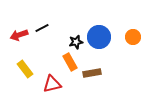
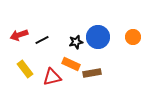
black line: moved 12 px down
blue circle: moved 1 px left
orange rectangle: moved 1 px right, 2 px down; rotated 36 degrees counterclockwise
red triangle: moved 7 px up
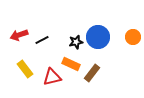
brown rectangle: rotated 42 degrees counterclockwise
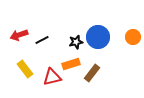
orange rectangle: rotated 42 degrees counterclockwise
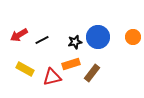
red arrow: rotated 12 degrees counterclockwise
black star: moved 1 px left
yellow rectangle: rotated 24 degrees counterclockwise
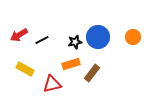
red triangle: moved 7 px down
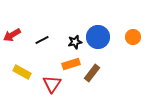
red arrow: moved 7 px left
yellow rectangle: moved 3 px left, 3 px down
red triangle: rotated 42 degrees counterclockwise
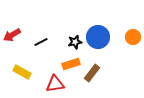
black line: moved 1 px left, 2 px down
red triangle: moved 3 px right; rotated 48 degrees clockwise
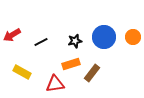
blue circle: moved 6 px right
black star: moved 1 px up
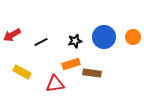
brown rectangle: rotated 60 degrees clockwise
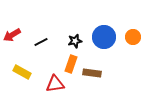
orange rectangle: rotated 54 degrees counterclockwise
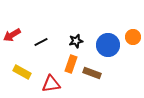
blue circle: moved 4 px right, 8 px down
black star: moved 1 px right
brown rectangle: rotated 12 degrees clockwise
red triangle: moved 4 px left
